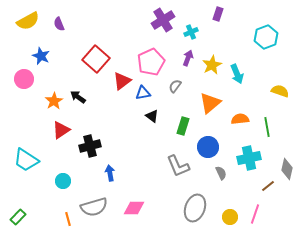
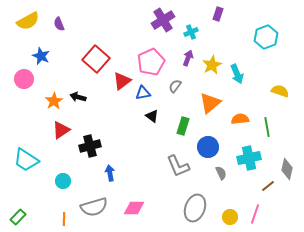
black arrow at (78, 97): rotated 21 degrees counterclockwise
orange line at (68, 219): moved 4 px left; rotated 16 degrees clockwise
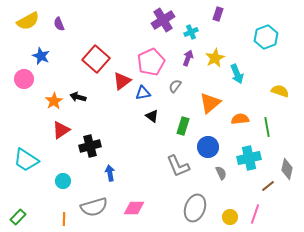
yellow star at (212, 65): moved 3 px right, 7 px up
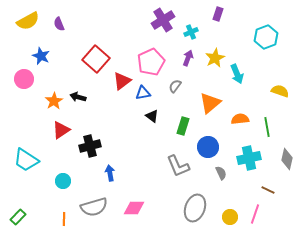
gray diamond at (287, 169): moved 10 px up
brown line at (268, 186): moved 4 px down; rotated 64 degrees clockwise
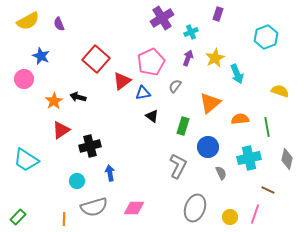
purple cross at (163, 20): moved 1 px left, 2 px up
gray L-shape at (178, 166): rotated 130 degrees counterclockwise
cyan circle at (63, 181): moved 14 px right
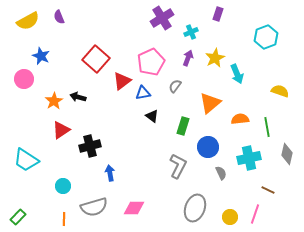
purple semicircle at (59, 24): moved 7 px up
gray diamond at (287, 159): moved 5 px up
cyan circle at (77, 181): moved 14 px left, 5 px down
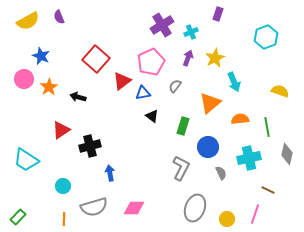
purple cross at (162, 18): moved 7 px down
cyan arrow at (237, 74): moved 3 px left, 8 px down
orange star at (54, 101): moved 5 px left, 14 px up
gray L-shape at (178, 166): moved 3 px right, 2 px down
yellow circle at (230, 217): moved 3 px left, 2 px down
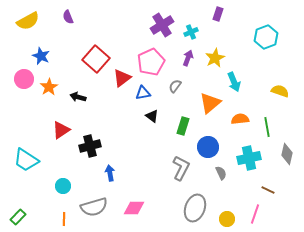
purple semicircle at (59, 17): moved 9 px right
red triangle at (122, 81): moved 3 px up
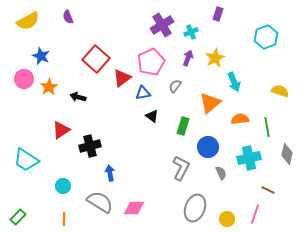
gray semicircle at (94, 207): moved 6 px right, 5 px up; rotated 132 degrees counterclockwise
